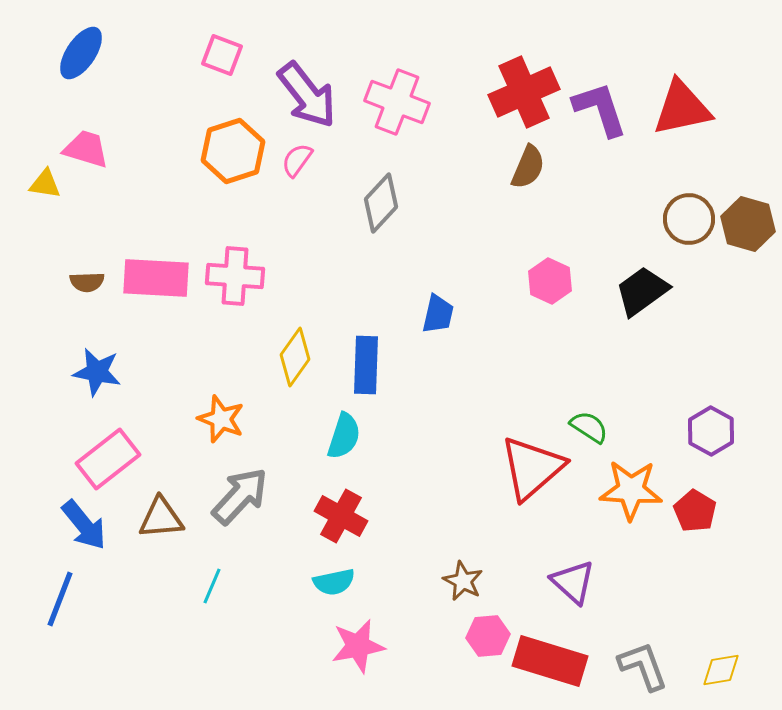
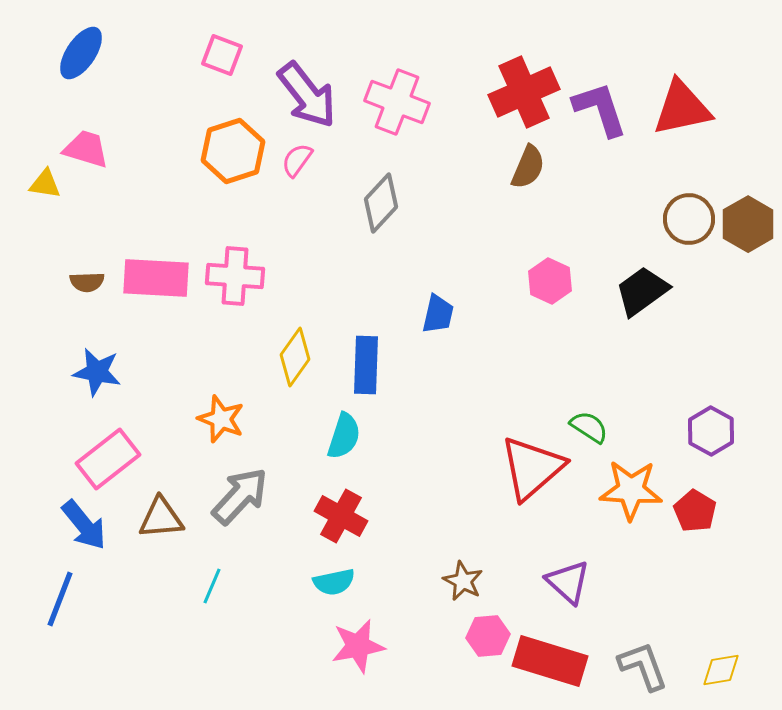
brown hexagon at (748, 224): rotated 14 degrees clockwise
purple triangle at (573, 582): moved 5 px left
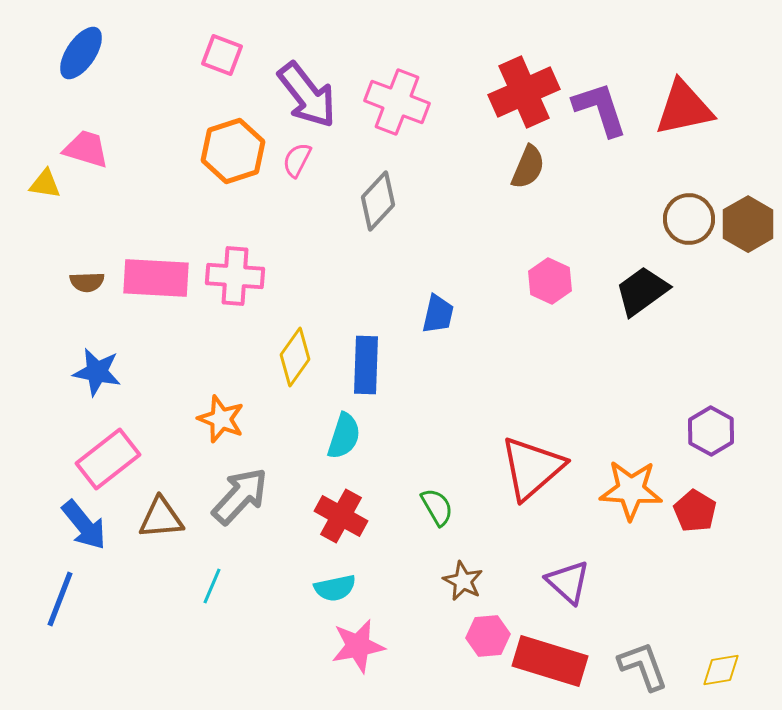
red triangle at (682, 108): moved 2 px right
pink semicircle at (297, 160): rotated 9 degrees counterclockwise
gray diamond at (381, 203): moved 3 px left, 2 px up
green semicircle at (589, 427): moved 152 px left, 80 px down; rotated 27 degrees clockwise
cyan semicircle at (334, 582): moved 1 px right, 6 px down
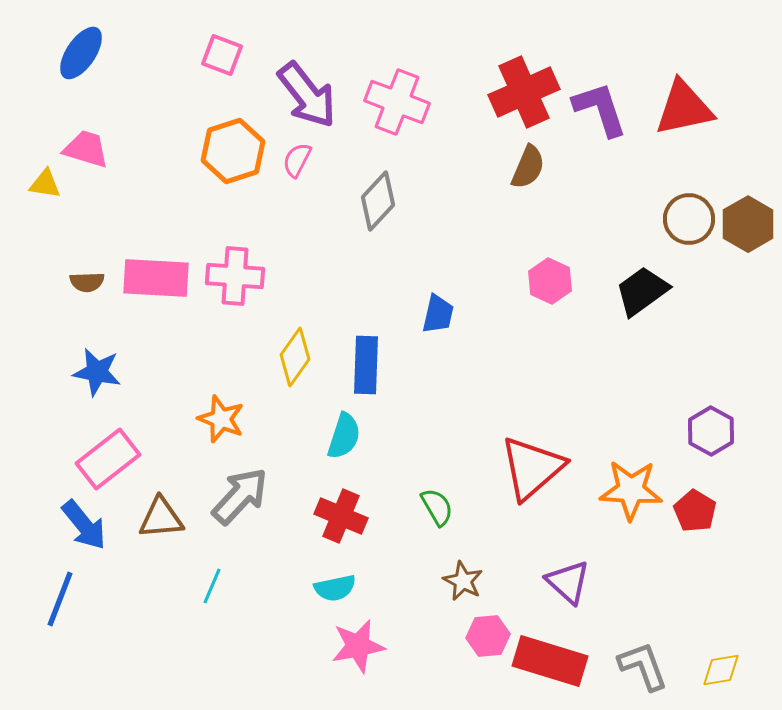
red cross at (341, 516): rotated 6 degrees counterclockwise
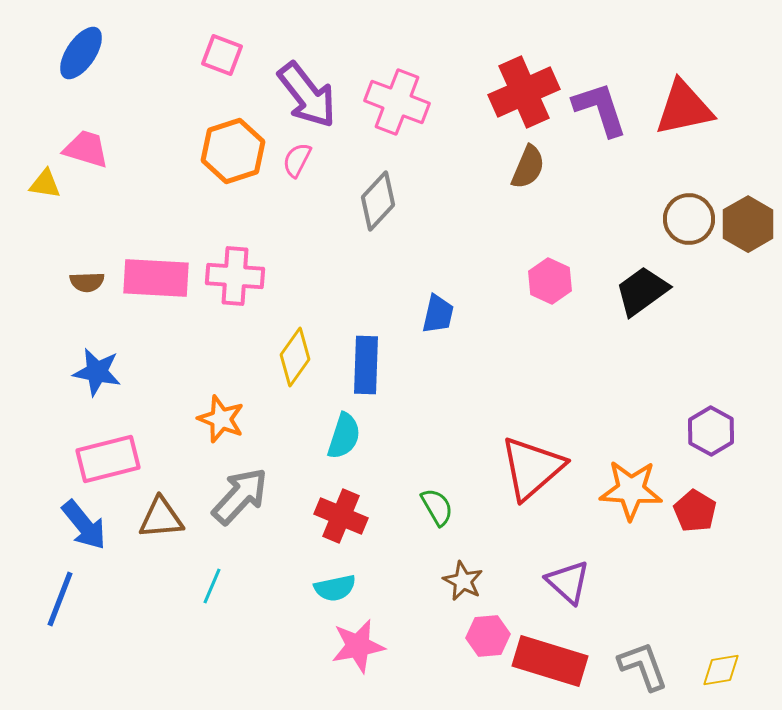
pink rectangle at (108, 459): rotated 24 degrees clockwise
